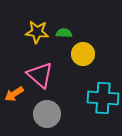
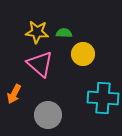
pink triangle: moved 11 px up
orange arrow: rotated 30 degrees counterclockwise
gray circle: moved 1 px right, 1 px down
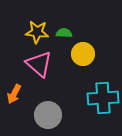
pink triangle: moved 1 px left
cyan cross: rotated 8 degrees counterclockwise
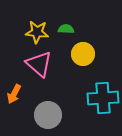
green semicircle: moved 2 px right, 4 px up
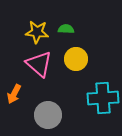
yellow circle: moved 7 px left, 5 px down
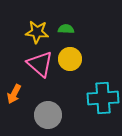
yellow circle: moved 6 px left
pink triangle: moved 1 px right
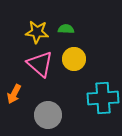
yellow circle: moved 4 px right
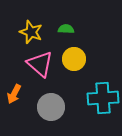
yellow star: moved 6 px left; rotated 15 degrees clockwise
gray circle: moved 3 px right, 8 px up
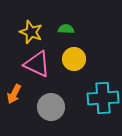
pink triangle: moved 3 px left; rotated 16 degrees counterclockwise
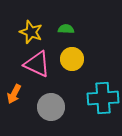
yellow circle: moved 2 px left
